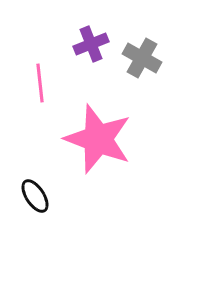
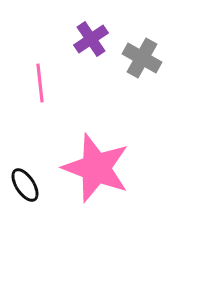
purple cross: moved 5 px up; rotated 12 degrees counterclockwise
pink star: moved 2 px left, 29 px down
black ellipse: moved 10 px left, 11 px up
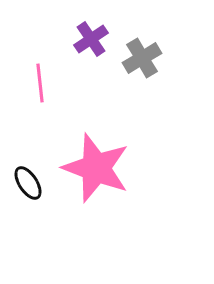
gray cross: rotated 30 degrees clockwise
black ellipse: moved 3 px right, 2 px up
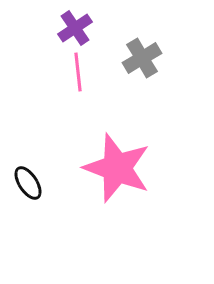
purple cross: moved 16 px left, 11 px up
pink line: moved 38 px right, 11 px up
pink star: moved 21 px right
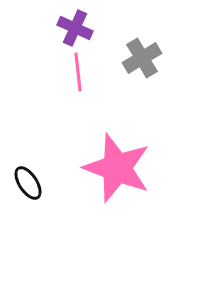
purple cross: rotated 32 degrees counterclockwise
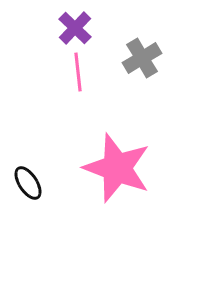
purple cross: rotated 20 degrees clockwise
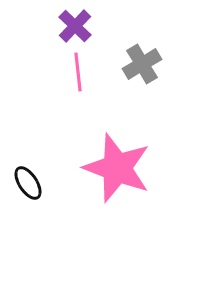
purple cross: moved 2 px up
gray cross: moved 6 px down
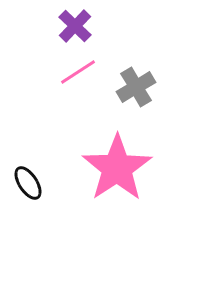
gray cross: moved 6 px left, 23 px down
pink line: rotated 63 degrees clockwise
pink star: rotated 18 degrees clockwise
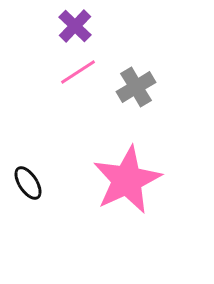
pink star: moved 10 px right, 12 px down; rotated 8 degrees clockwise
